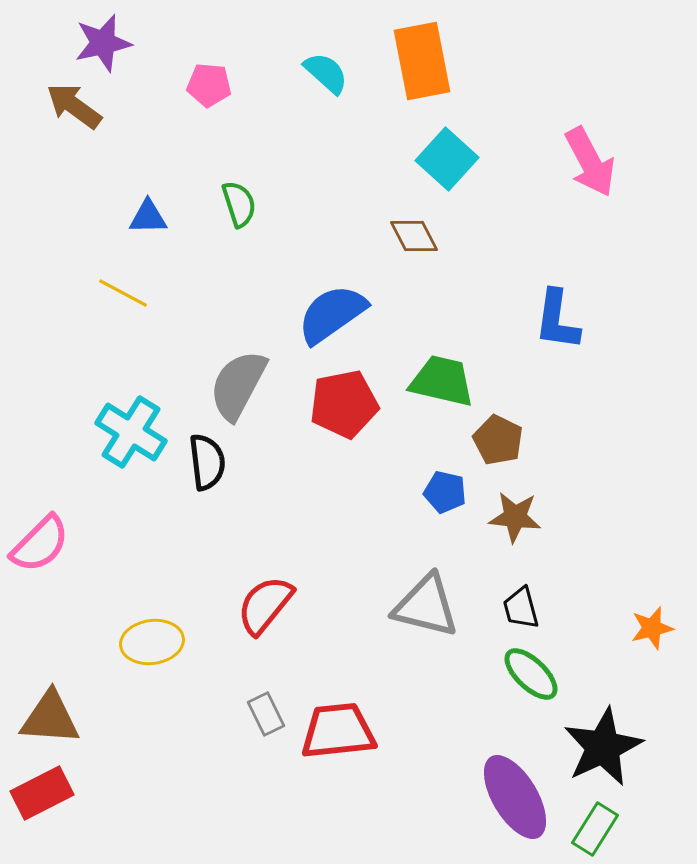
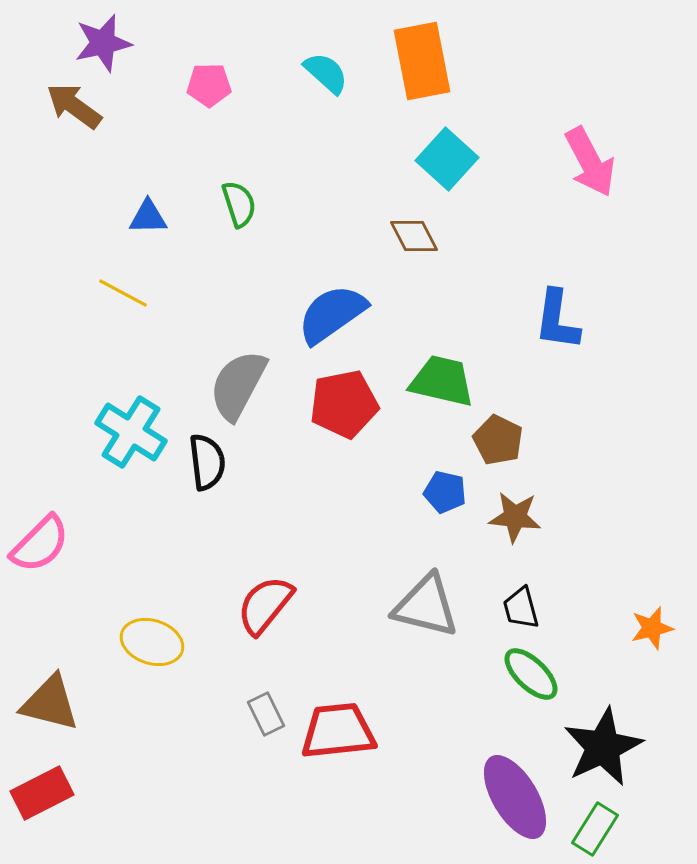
pink pentagon: rotated 6 degrees counterclockwise
yellow ellipse: rotated 26 degrees clockwise
brown triangle: moved 15 px up; rotated 10 degrees clockwise
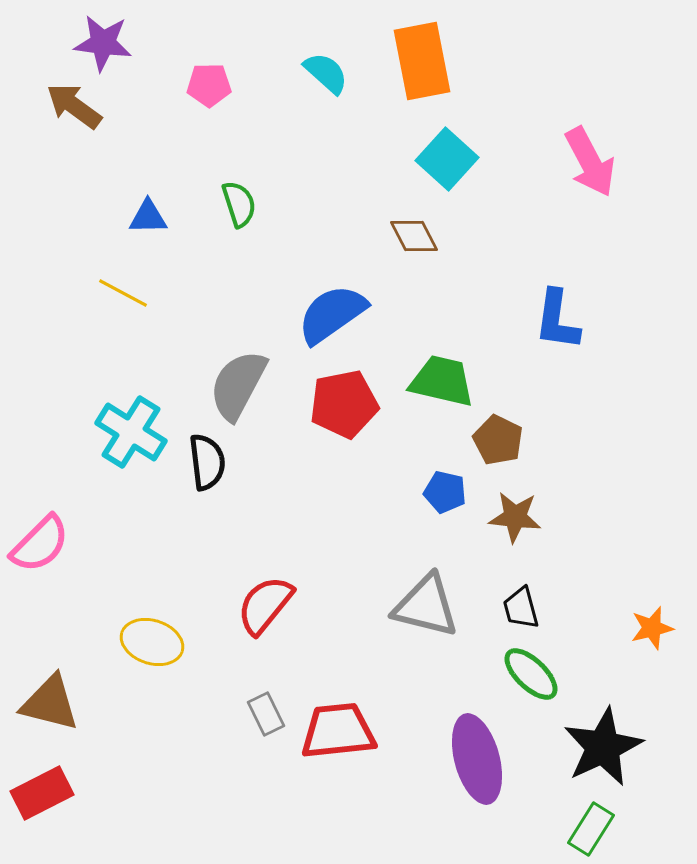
purple star: rotated 20 degrees clockwise
purple ellipse: moved 38 px left, 38 px up; rotated 16 degrees clockwise
green rectangle: moved 4 px left
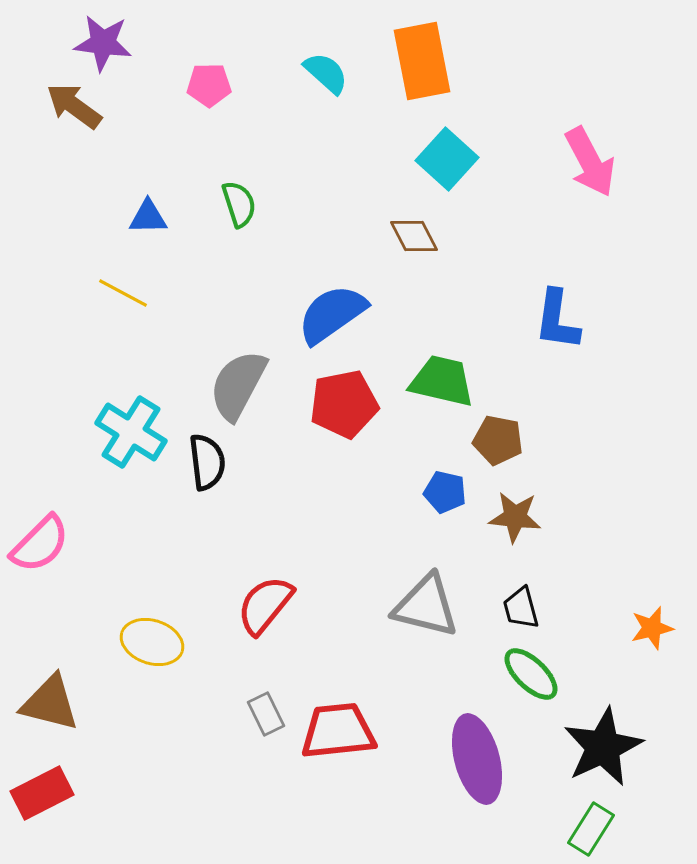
brown pentagon: rotated 15 degrees counterclockwise
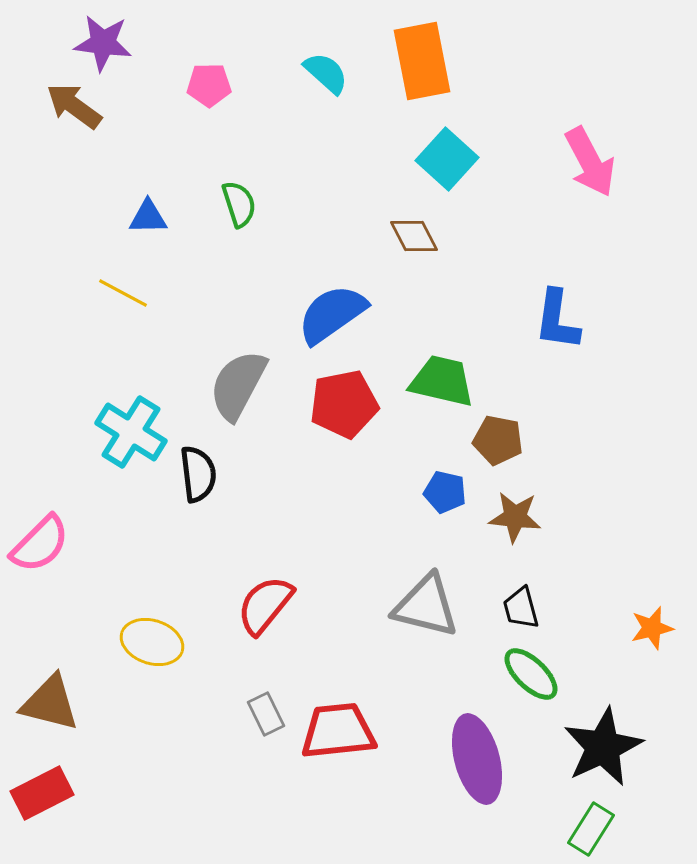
black semicircle: moved 9 px left, 12 px down
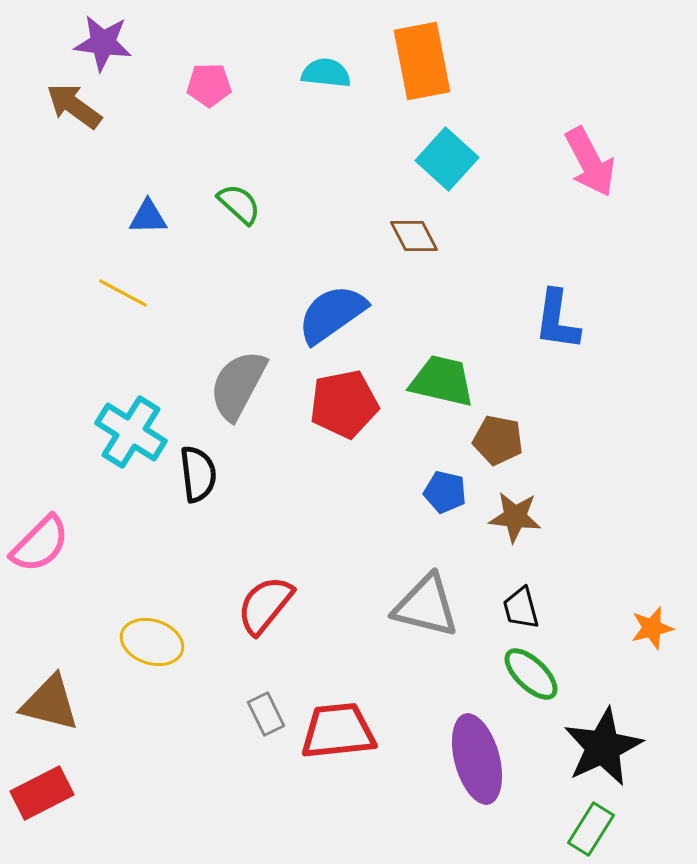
cyan semicircle: rotated 36 degrees counterclockwise
green semicircle: rotated 30 degrees counterclockwise
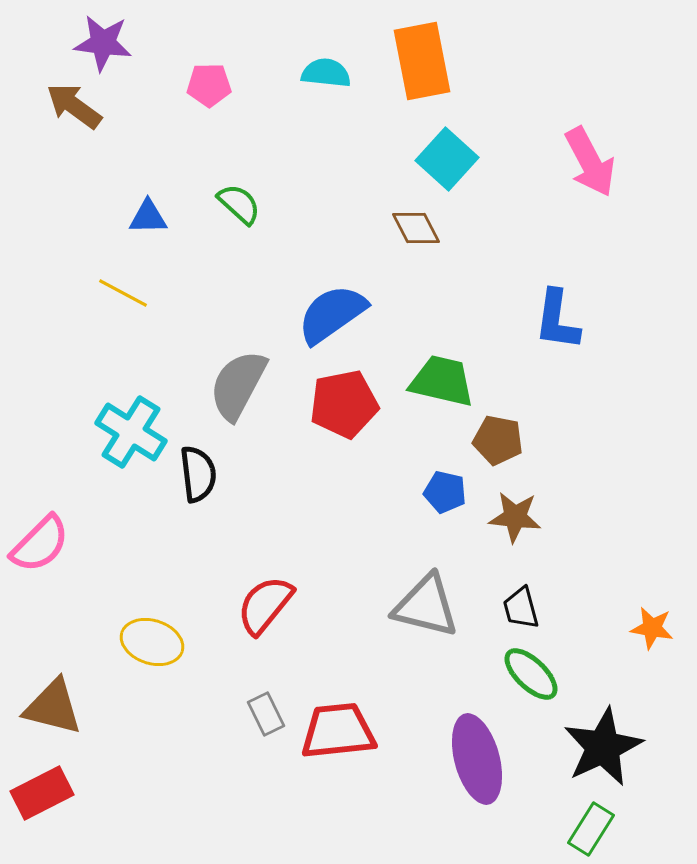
brown diamond: moved 2 px right, 8 px up
orange star: rotated 24 degrees clockwise
brown triangle: moved 3 px right, 4 px down
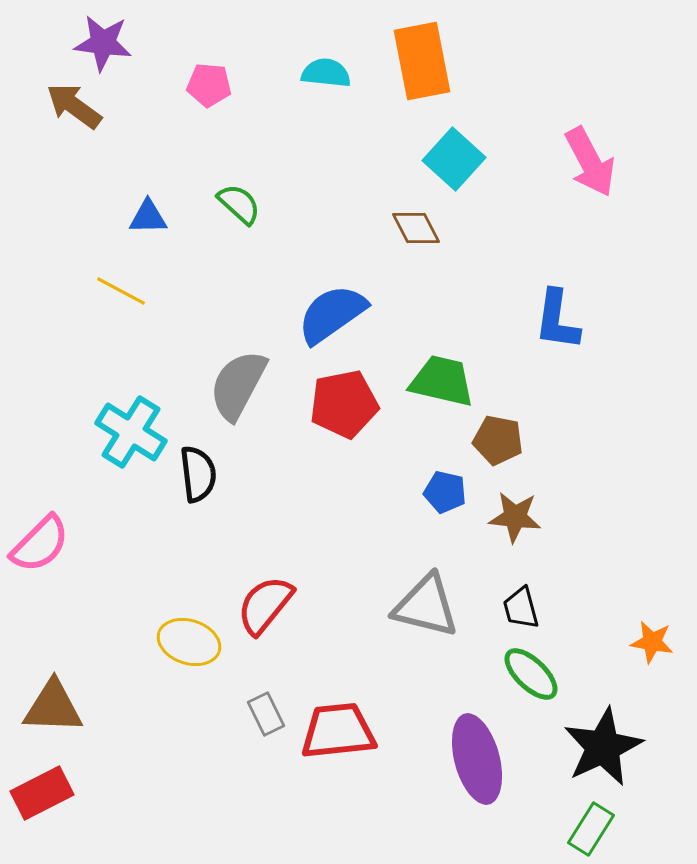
pink pentagon: rotated 6 degrees clockwise
cyan square: moved 7 px right
yellow line: moved 2 px left, 2 px up
orange star: moved 14 px down
yellow ellipse: moved 37 px right
brown triangle: rotated 12 degrees counterclockwise
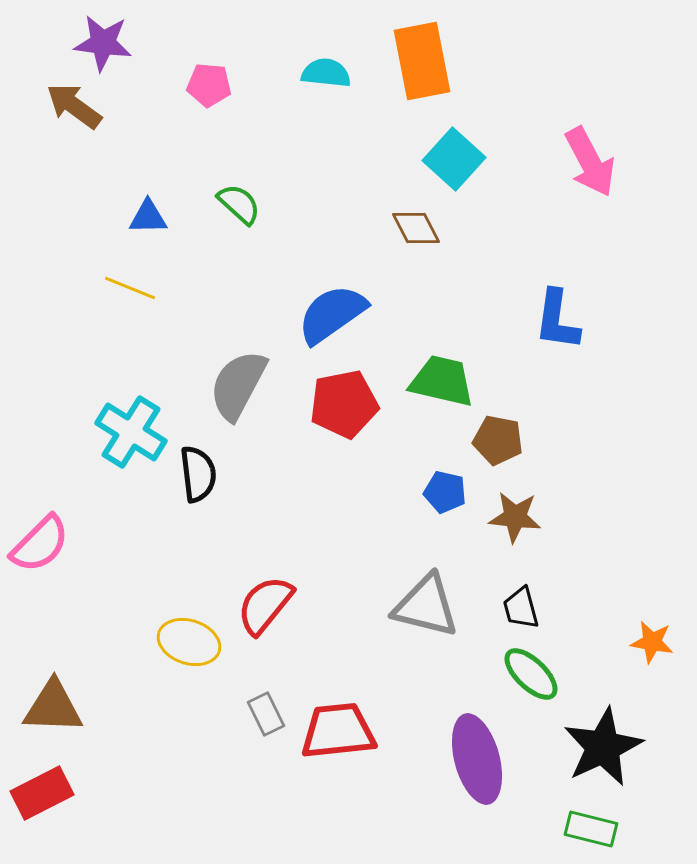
yellow line: moved 9 px right, 3 px up; rotated 6 degrees counterclockwise
green rectangle: rotated 72 degrees clockwise
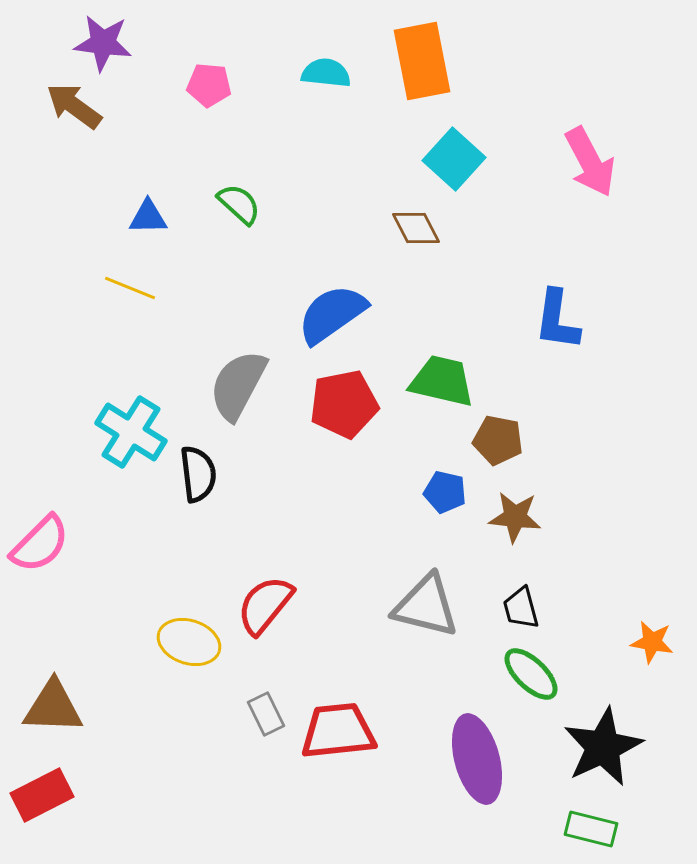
red rectangle: moved 2 px down
